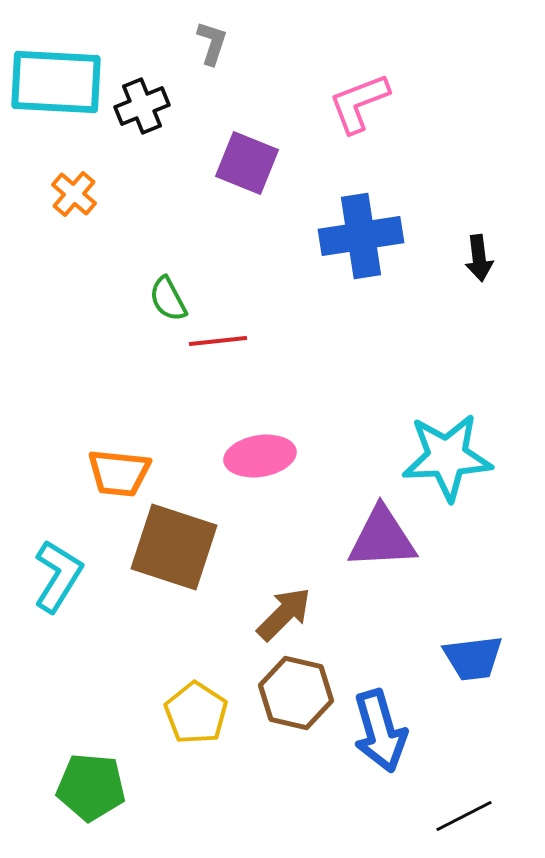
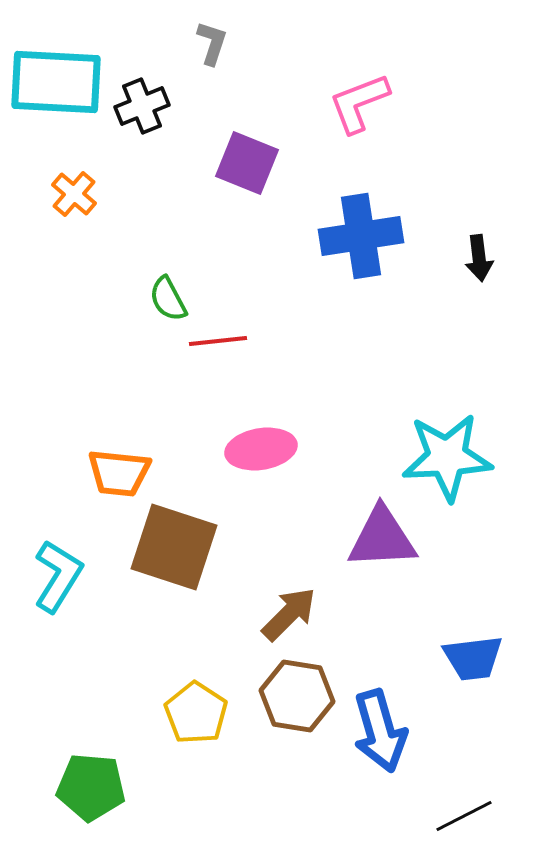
pink ellipse: moved 1 px right, 7 px up
brown arrow: moved 5 px right
brown hexagon: moved 1 px right, 3 px down; rotated 4 degrees counterclockwise
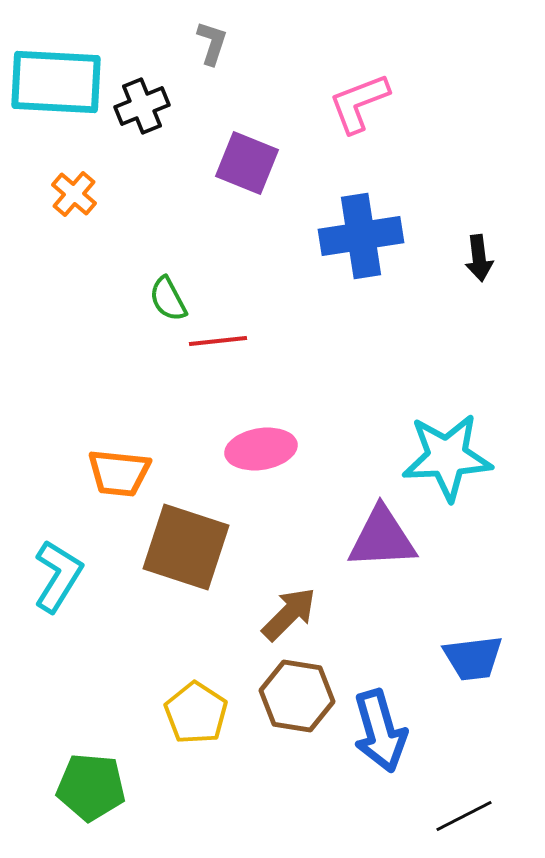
brown square: moved 12 px right
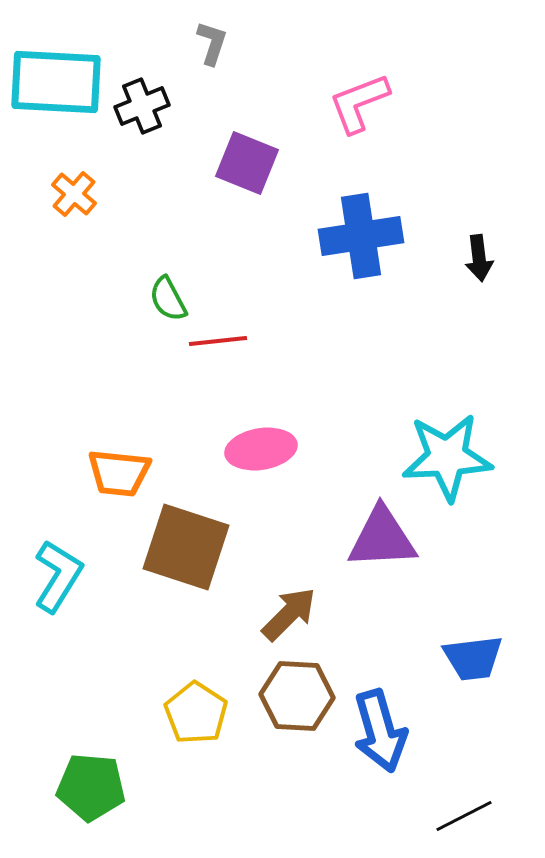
brown hexagon: rotated 6 degrees counterclockwise
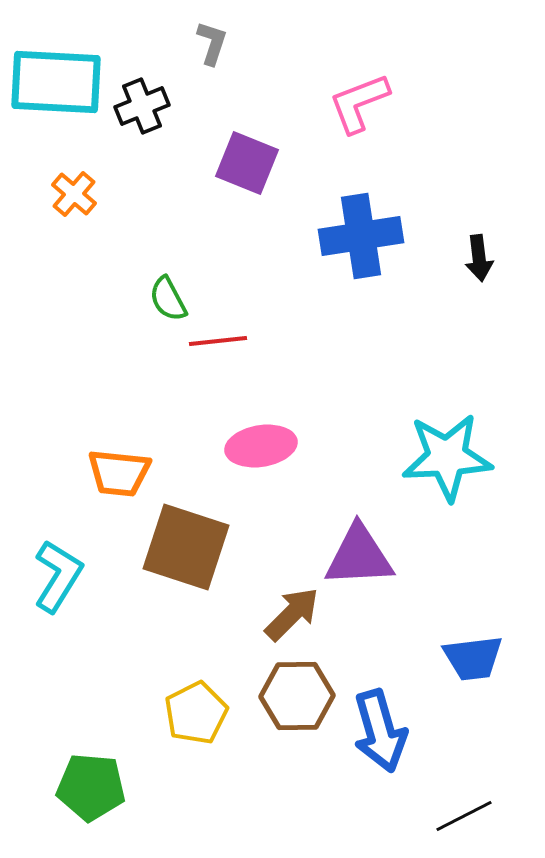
pink ellipse: moved 3 px up
purple triangle: moved 23 px left, 18 px down
brown arrow: moved 3 px right
brown hexagon: rotated 4 degrees counterclockwise
yellow pentagon: rotated 12 degrees clockwise
